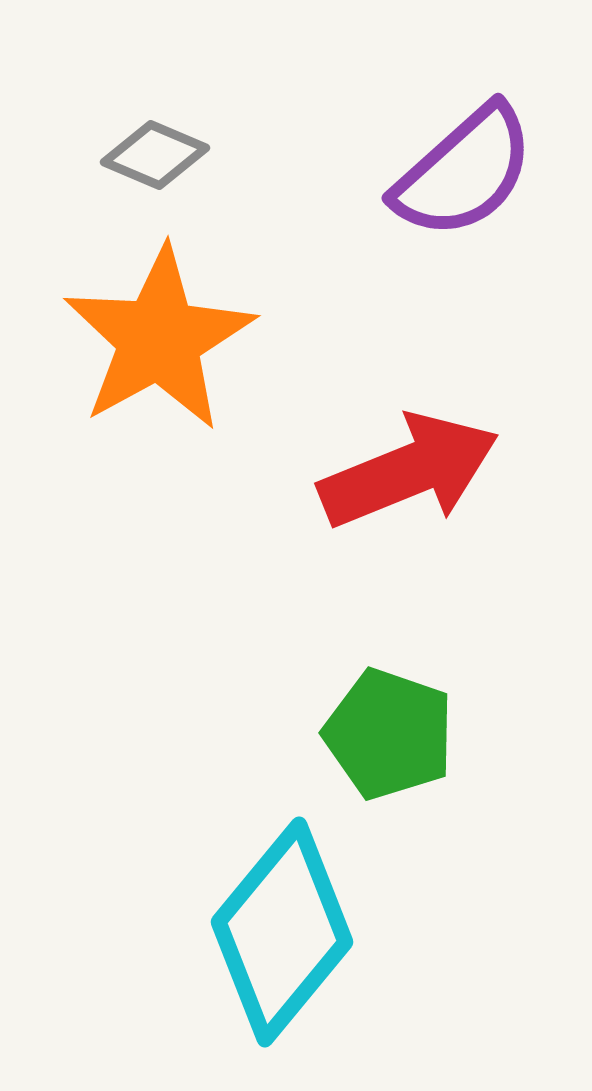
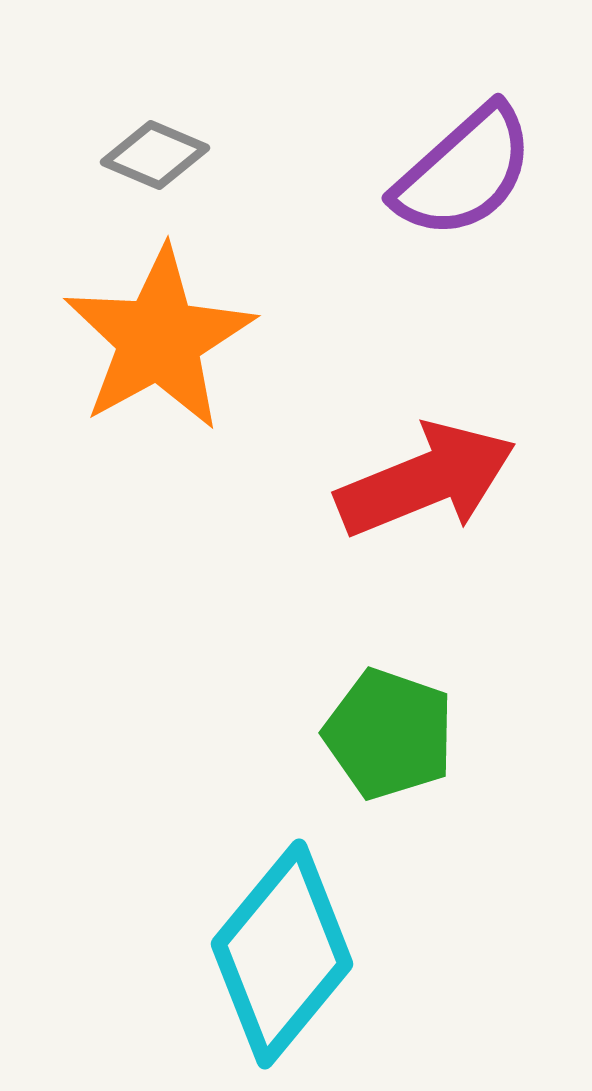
red arrow: moved 17 px right, 9 px down
cyan diamond: moved 22 px down
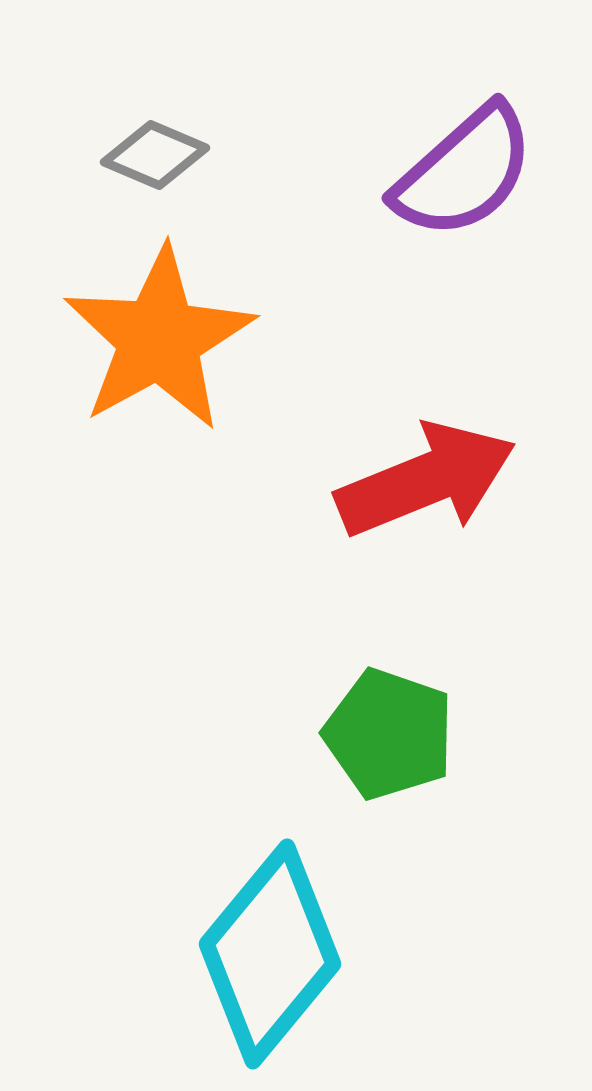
cyan diamond: moved 12 px left
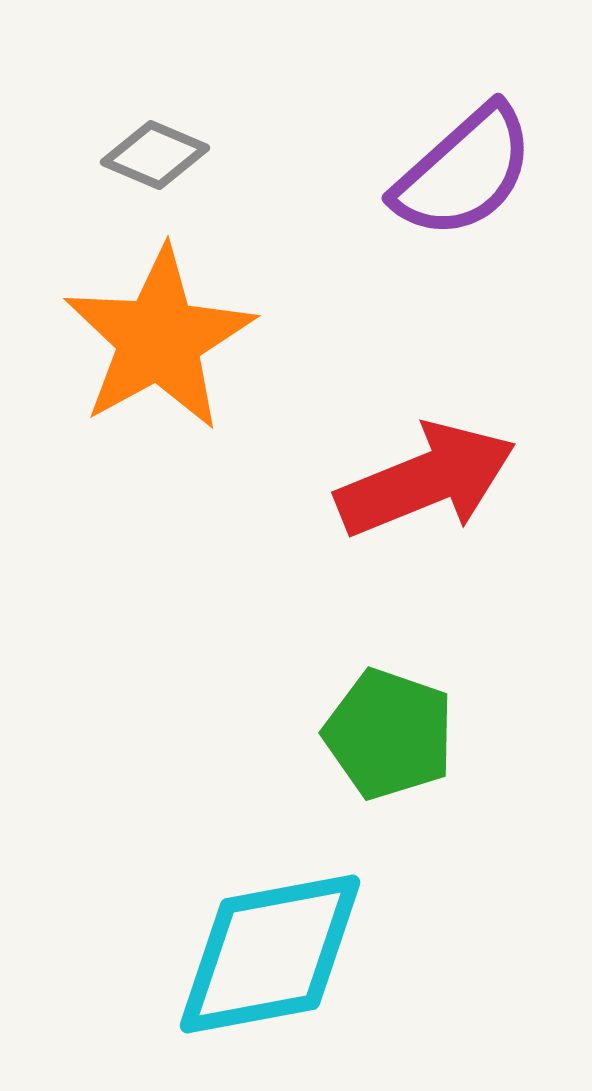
cyan diamond: rotated 40 degrees clockwise
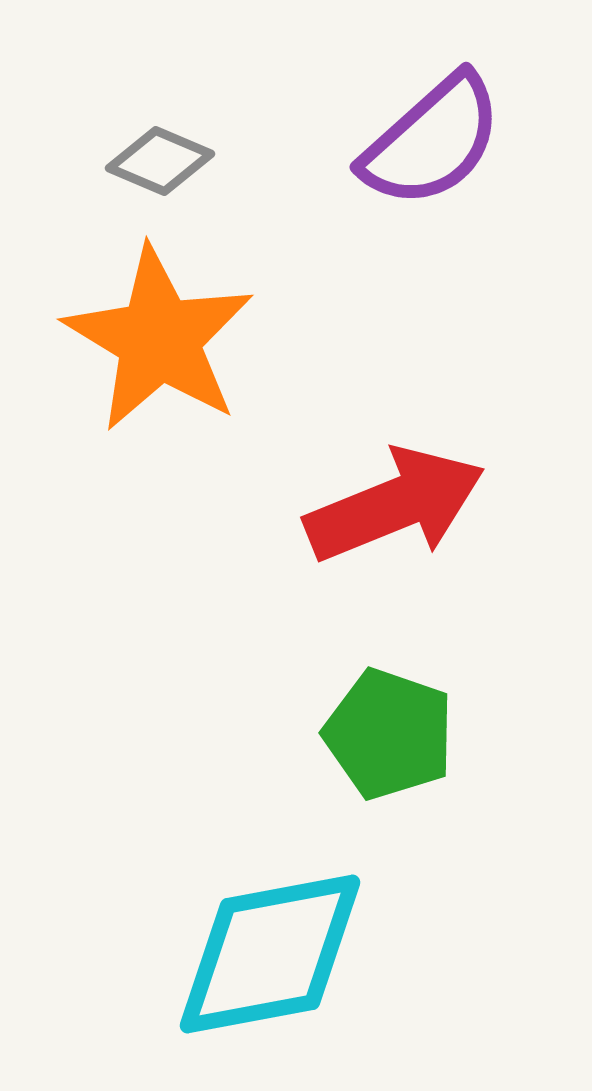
gray diamond: moved 5 px right, 6 px down
purple semicircle: moved 32 px left, 31 px up
orange star: rotated 12 degrees counterclockwise
red arrow: moved 31 px left, 25 px down
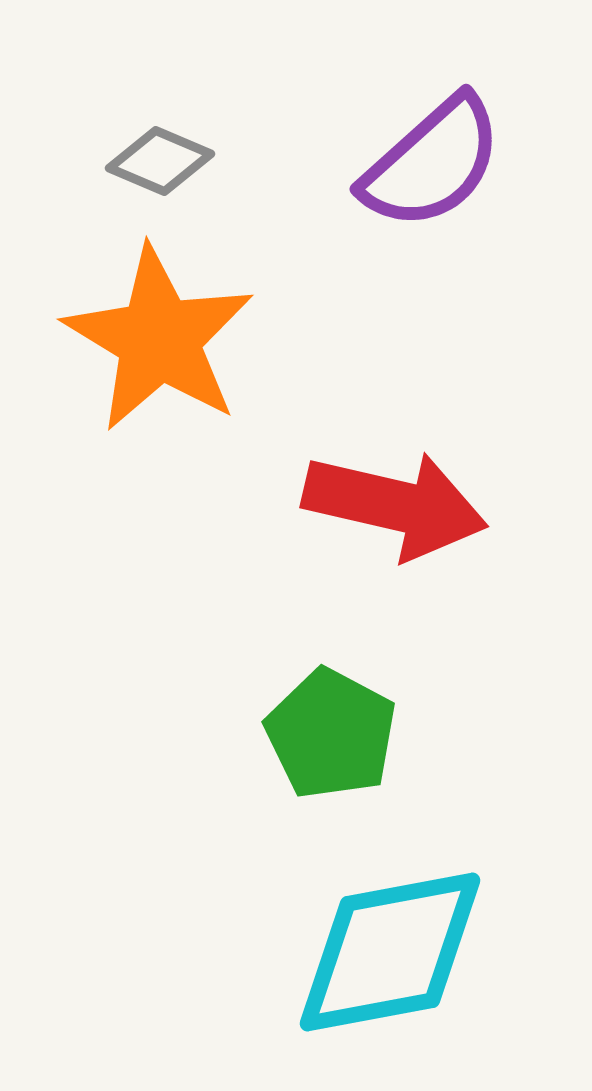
purple semicircle: moved 22 px down
red arrow: rotated 35 degrees clockwise
green pentagon: moved 58 px left; rotated 9 degrees clockwise
cyan diamond: moved 120 px right, 2 px up
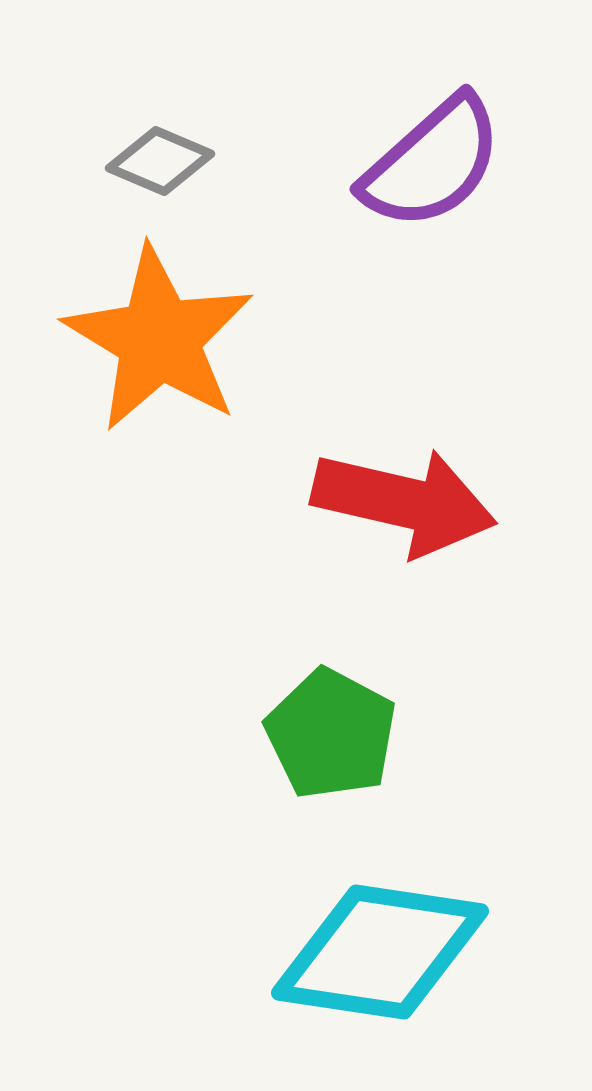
red arrow: moved 9 px right, 3 px up
cyan diamond: moved 10 px left; rotated 19 degrees clockwise
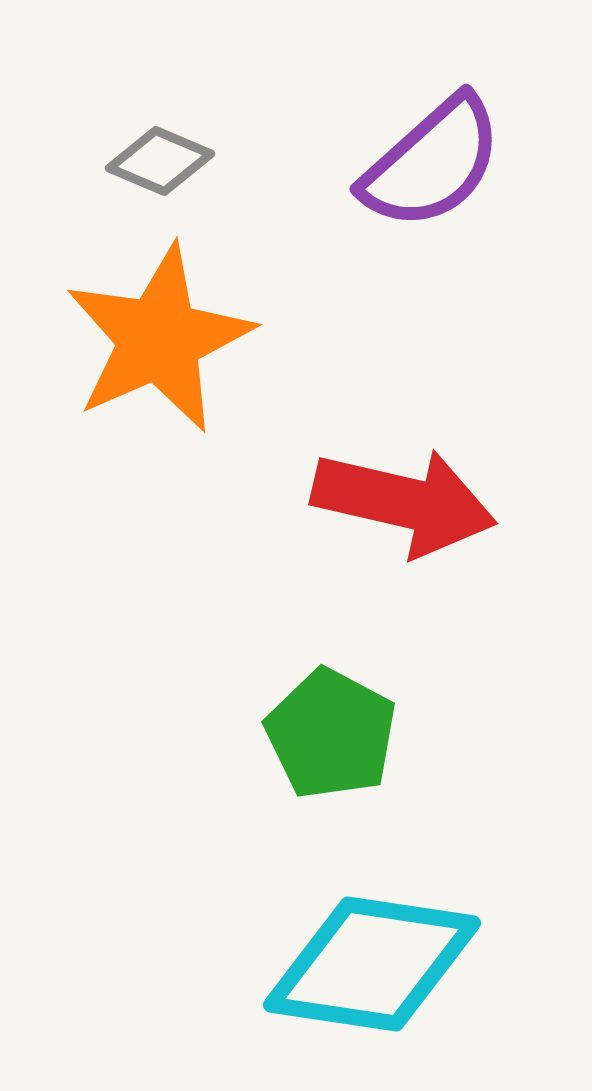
orange star: rotated 17 degrees clockwise
cyan diamond: moved 8 px left, 12 px down
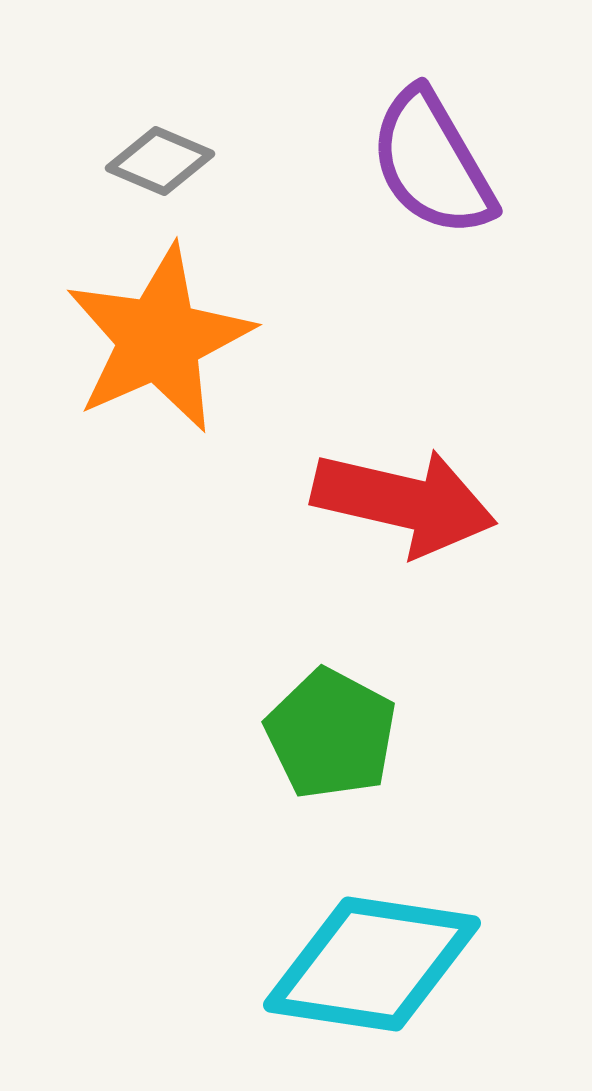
purple semicircle: rotated 102 degrees clockwise
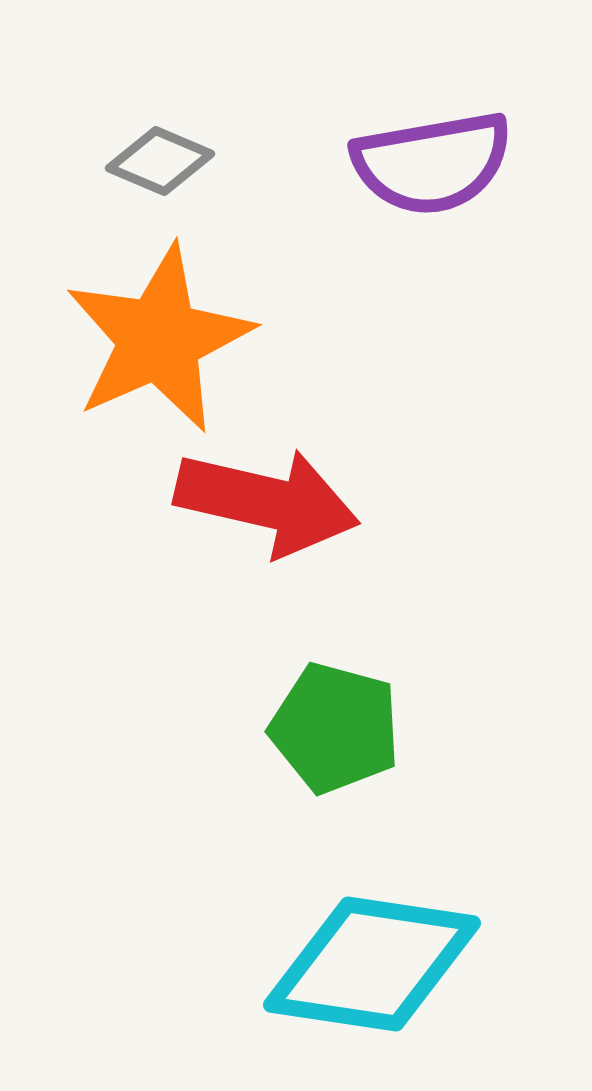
purple semicircle: rotated 70 degrees counterclockwise
red arrow: moved 137 px left
green pentagon: moved 4 px right, 6 px up; rotated 13 degrees counterclockwise
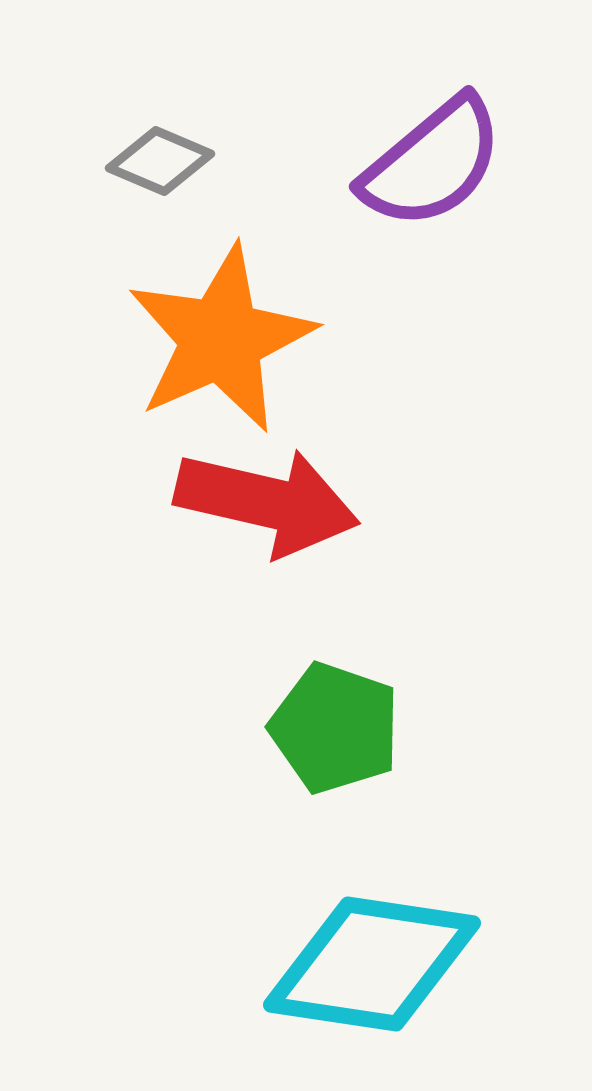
purple semicircle: rotated 30 degrees counterclockwise
orange star: moved 62 px right
green pentagon: rotated 4 degrees clockwise
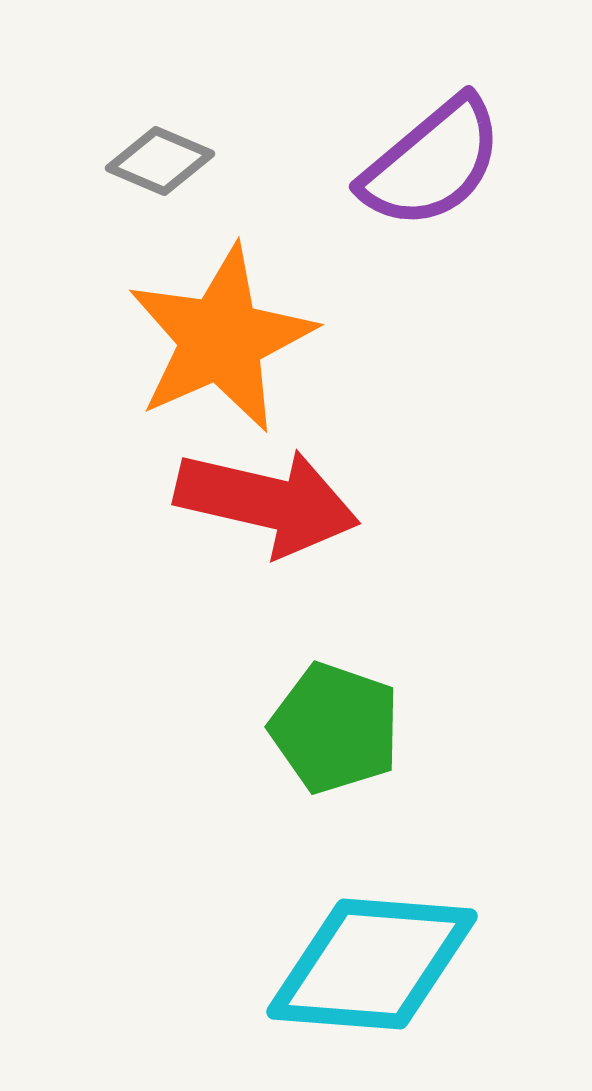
cyan diamond: rotated 4 degrees counterclockwise
